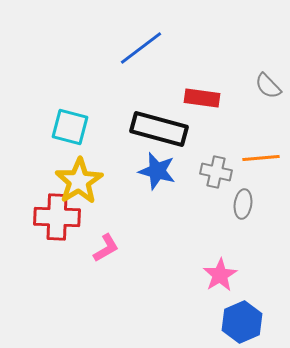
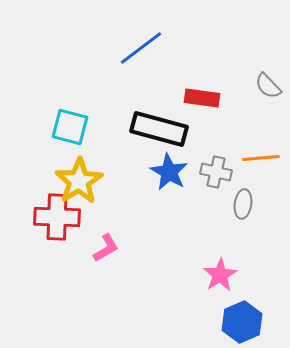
blue star: moved 12 px right, 1 px down; rotated 15 degrees clockwise
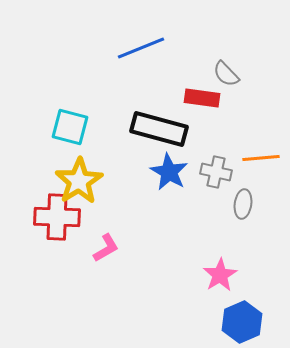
blue line: rotated 15 degrees clockwise
gray semicircle: moved 42 px left, 12 px up
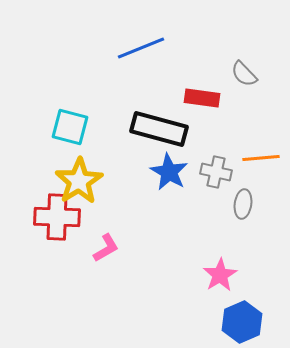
gray semicircle: moved 18 px right
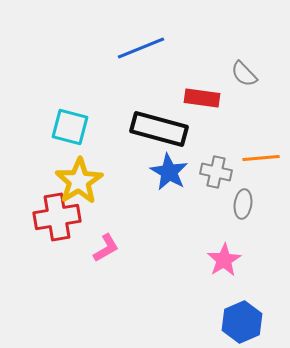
red cross: rotated 12 degrees counterclockwise
pink star: moved 4 px right, 15 px up
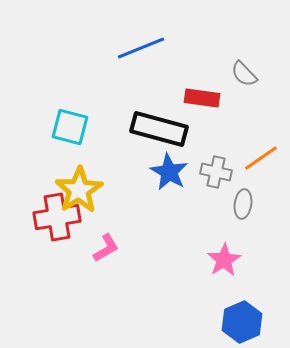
orange line: rotated 30 degrees counterclockwise
yellow star: moved 9 px down
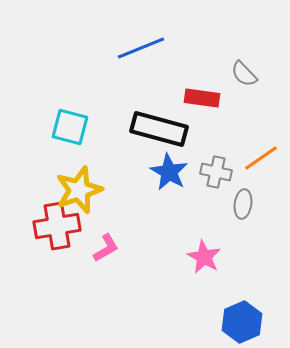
yellow star: rotated 12 degrees clockwise
red cross: moved 9 px down
pink star: moved 20 px left, 3 px up; rotated 12 degrees counterclockwise
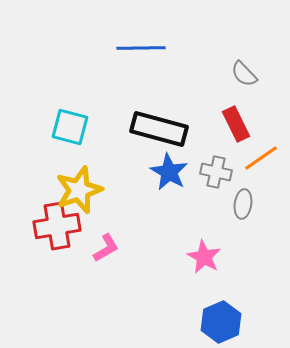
blue line: rotated 21 degrees clockwise
red rectangle: moved 34 px right, 26 px down; rotated 56 degrees clockwise
blue hexagon: moved 21 px left
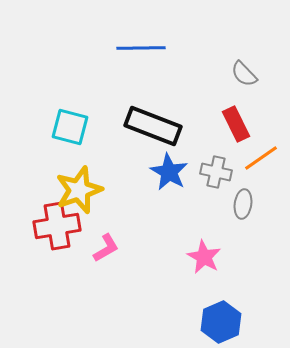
black rectangle: moved 6 px left, 3 px up; rotated 6 degrees clockwise
